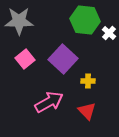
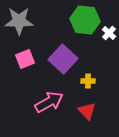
pink square: rotated 18 degrees clockwise
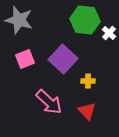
gray star: moved 1 px up; rotated 16 degrees clockwise
pink arrow: rotated 72 degrees clockwise
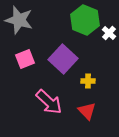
green hexagon: rotated 16 degrees clockwise
